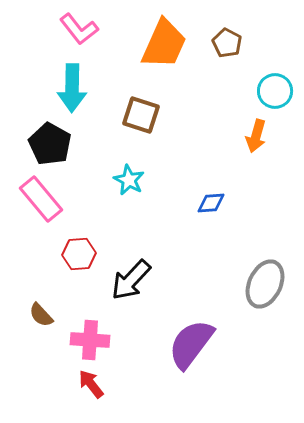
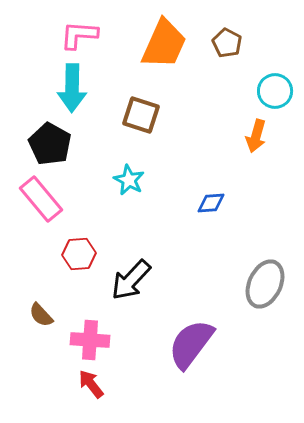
pink L-shape: moved 6 px down; rotated 132 degrees clockwise
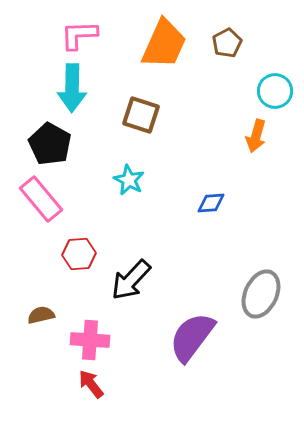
pink L-shape: rotated 6 degrees counterclockwise
brown pentagon: rotated 16 degrees clockwise
gray ellipse: moved 4 px left, 10 px down
brown semicircle: rotated 120 degrees clockwise
purple semicircle: moved 1 px right, 7 px up
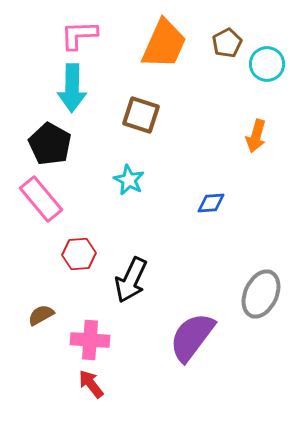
cyan circle: moved 8 px left, 27 px up
black arrow: rotated 18 degrees counterclockwise
brown semicircle: rotated 16 degrees counterclockwise
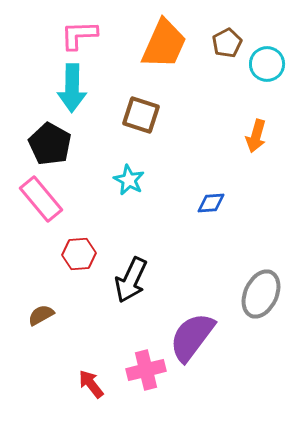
pink cross: moved 56 px right, 30 px down; rotated 18 degrees counterclockwise
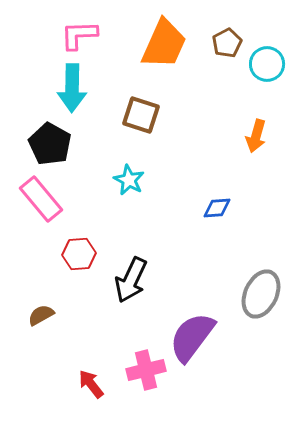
blue diamond: moved 6 px right, 5 px down
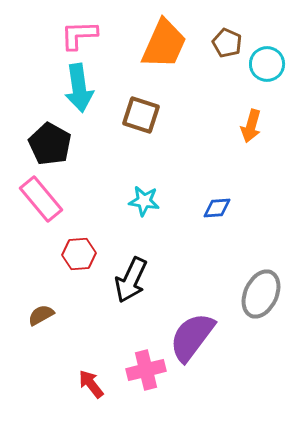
brown pentagon: rotated 20 degrees counterclockwise
cyan arrow: moved 7 px right; rotated 9 degrees counterclockwise
orange arrow: moved 5 px left, 10 px up
cyan star: moved 15 px right, 21 px down; rotated 20 degrees counterclockwise
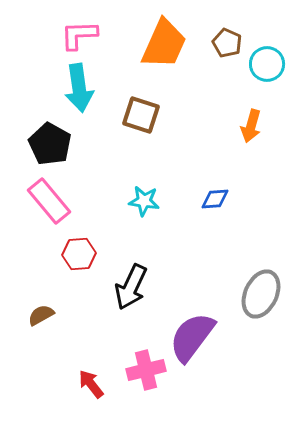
pink rectangle: moved 8 px right, 2 px down
blue diamond: moved 2 px left, 9 px up
black arrow: moved 7 px down
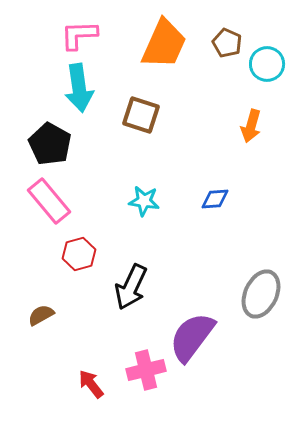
red hexagon: rotated 12 degrees counterclockwise
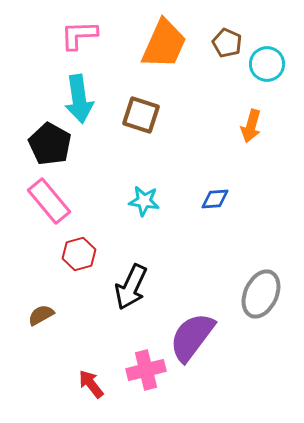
cyan arrow: moved 11 px down
